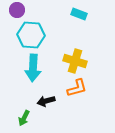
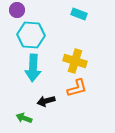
green arrow: rotated 84 degrees clockwise
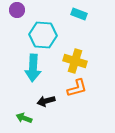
cyan hexagon: moved 12 px right
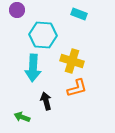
yellow cross: moved 3 px left
black arrow: rotated 90 degrees clockwise
green arrow: moved 2 px left, 1 px up
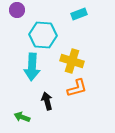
cyan rectangle: rotated 42 degrees counterclockwise
cyan arrow: moved 1 px left, 1 px up
black arrow: moved 1 px right
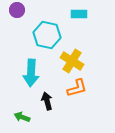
cyan rectangle: rotated 21 degrees clockwise
cyan hexagon: moved 4 px right; rotated 8 degrees clockwise
yellow cross: rotated 15 degrees clockwise
cyan arrow: moved 1 px left, 6 px down
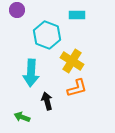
cyan rectangle: moved 2 px left, 1 px down
cyan hexagon: rotated 8 degrees clockwise
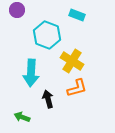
cyan rectangle: rotated 21 degrees clockwise
black arrow: moved 1 px right, 2 px up
